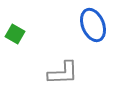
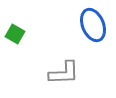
gray L-shape: moved 1 px right
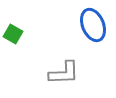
green square: moved 2 px left
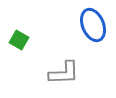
green square: moved 6 px right, 6 px down
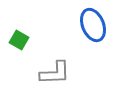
gray L-shape: moved 9 px left
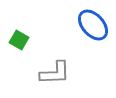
blue ellipse: rotated 20 degrees counterclockwise
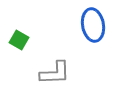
blue ellipse: rotated 32 degrees clockwise
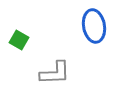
blue ellipse: moved 1 px right, 1 px down
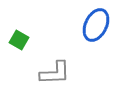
blue ellipse: moved 2 px right, 1 px up; rotated 36 degrees clockwise
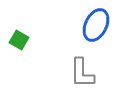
gray L-shape: moved 27 px right; rotated 92 degrees clockwise
